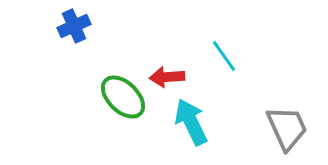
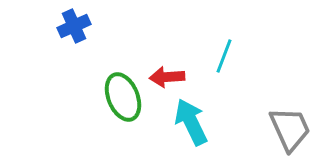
cyan line: rotated 56 degrees clockwise
green ellipse: rotated 24 degrees clockwise
gray trapezoid: moved 3 px right, 1 px down
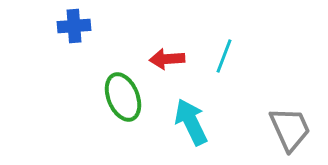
blue cross: rotated 20 degrees clockwise
red arrow: moved 18 px up
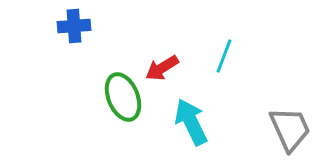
red arrow: moved 5 px left, 9 px down; rotated 28 degrees counterclockwise
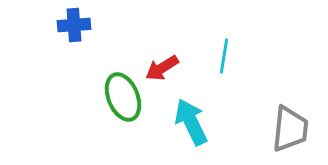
blue cross: moved 1 px up
cyan line: rotated 12 degrees counterclockwise
gray trapezoid: rotated 30 degrees clockwise
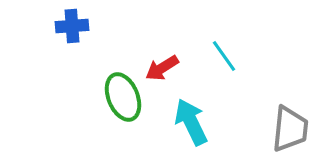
blue cross: moved 2 px left, 1 px down
cyan line: rotated 44 degrees counterclockwise
